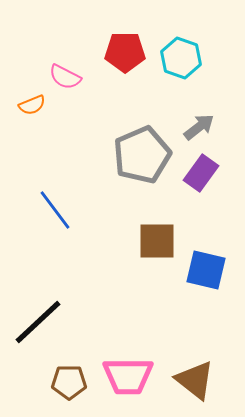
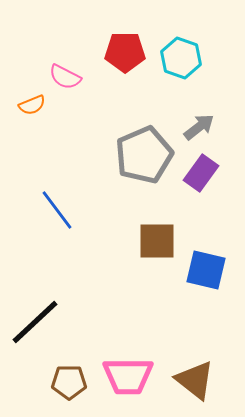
gray pentagon: moved 2 px right
blue line: moved 2 px right
black line: moved 3 px left
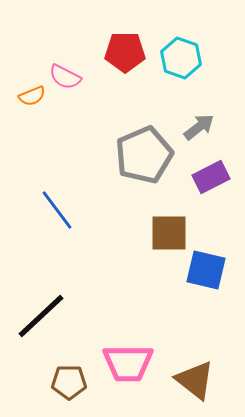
orange semicircle: moved 9 px up
purple rectangle: moved 10 px right, 4 px down; rotated 27 degrees clockwise
brown square: moved 12 px right, 8 px up
black line: moved 6 px right, 6 px up
pink trapezoid: moved 13 px up
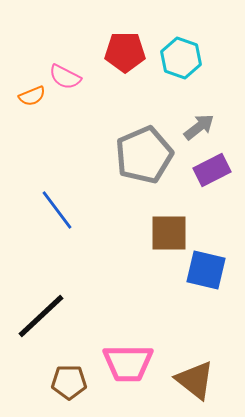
purple rectangle: moved 1 px right, 7 px up
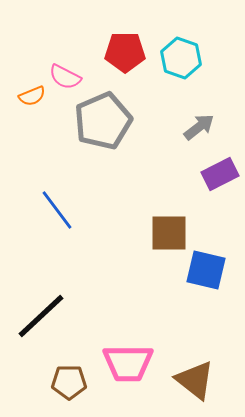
gray pentagon: moved 41 px left, 34 px up
purple rectangle: moved 8 px right, 4 px down
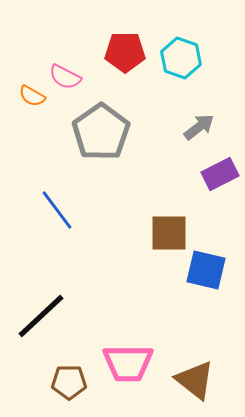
orange semicircle: rotated 52 degrees clockwise
gray pentagon: moved 2 px left, 11 px down; rotated 12 degrees counterclockwise
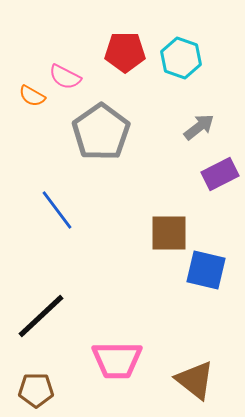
pink trapezoid: moved 11 px left, 3 px up
brown pentagon: moved 33 px left, 8 px down
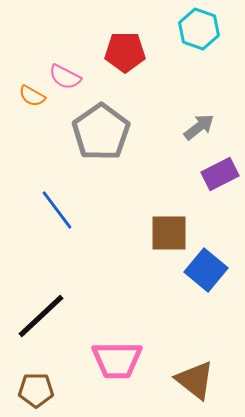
cyan hexagon: moved 18 px right, 29 px up
blue square: rotated 27 degrees clockwise
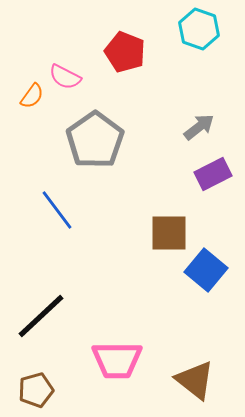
red pentagon: rotated 21 degrees clockwise
orange semicircle: rotated 84 degrees counterclockwise
gray pentagon: moved 6 px left, 8 px down
purple rectangle: moved 7 px left
brown pentagon: rotated 16 degrees counterclockwise
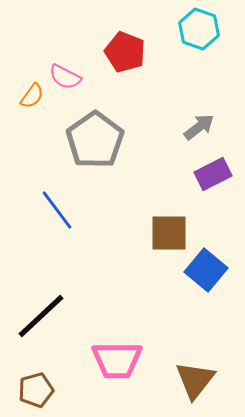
brown triangle: rotated 30 degrees clockwise
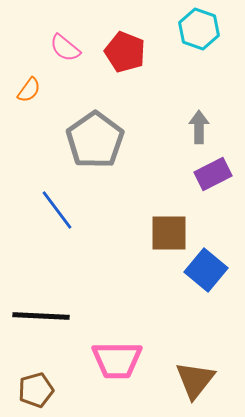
pink semicircle: moved 29 px up; rotated 12 degrees clockwise
orange semicircle: moved 3 px left, 6 px up
gray arrow: rotated 52 degrees counterclockwise
black line: rotated 46 degrees clockwise
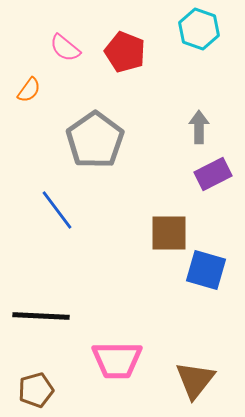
blue square: rotated 24 degrees counterclockwise
